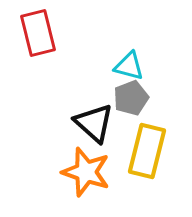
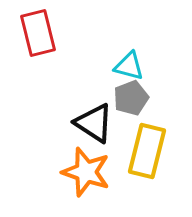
black triangle: rotated 9 degrees counterclockwise
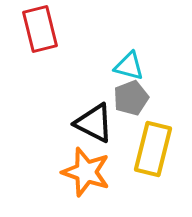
red rectangle: moved 2 px right, 4 px up
black triangle: rotated 6 degrees counterclockwise
yellow rectangle: moved 6 px right, 2 px up
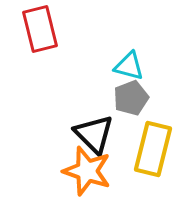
black triangle: moved 11 px down; rotated 18 degrees clockwise
orange star: moved 1 px right, 1 px up
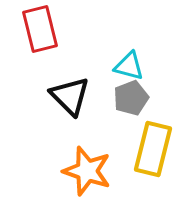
black triangle: moved 24 px left, 38 px up
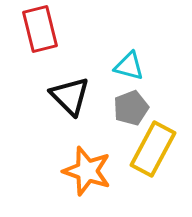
gray pentagon: moved 10 px down
yellow rectangle: rotated 14 degrees clockwise
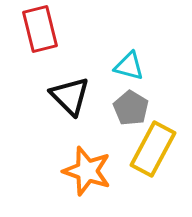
gray pentagon: rotated 20 degrees counterclockwise
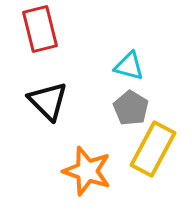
black triangle: moved 22 px left, 5 px down
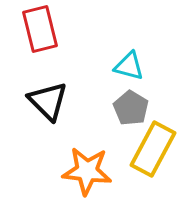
orange star: rotated 12 degrees counterclockwise
